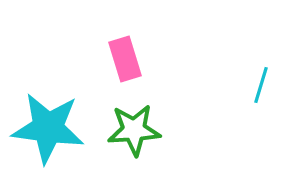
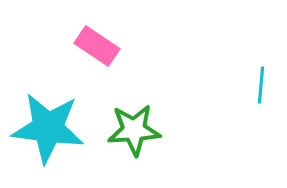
pink rectangle: moved 28 px left, 13 px up; rotated 39 degrees counterclockwise
cyan line: rotated 12 degrees counterclockwise
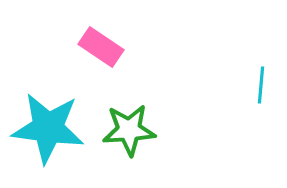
pink rectangle: moved 4 px right, 1 px down
green star: moved 5 px left
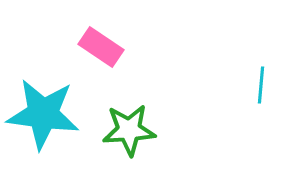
cyan star: moved 5 px left, 14 px up
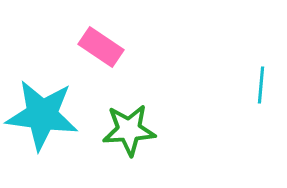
cyan star: moved 1 px left, 1 px down
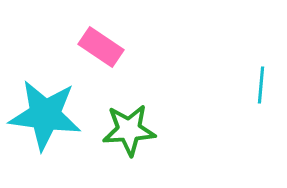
cyan star: moved 3 px right
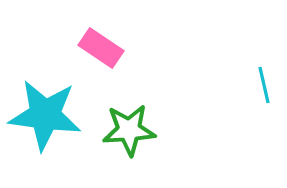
pink rectangle: moved 1 px down
cyan line: moved 3 px right; rotated 18 degrees counterclockwise
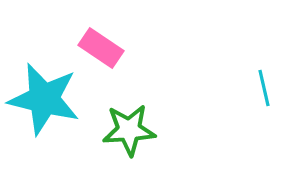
cyan line: moved 3 px down
cyan star: moved 1 px left, 16 px up; rotated 6 degrees clockwise
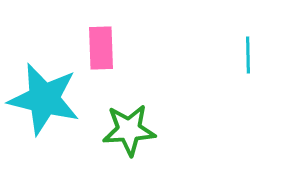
pink rectangle: rotated 54 degrees clockwise
cyan line: moved 16 px left, 33 px up; rotated 12 degrees clockwise
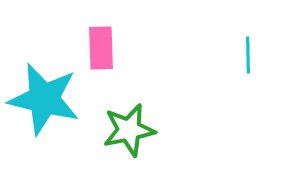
green star: rotated 8 degrees counterclockwise
